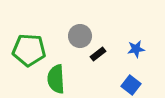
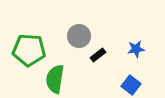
gray circle: moved 1 px left
black rectangle: moved 1 px down
green semicircle: moved 1 px left; rotated 12 degrees clockwise
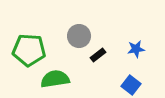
green semicircle: rotated 72 degrees clockwise
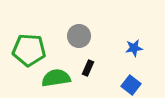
blue star: moved 2 px left, 1 px up
black rectangle: moved 10 px left, 13 px down; rotated 28 degrees counterclockwise
green semicircle: moved 1 px right, 1 px up
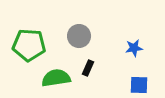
green pentagon: moved 5 px up
blue square: moved 8 px right; rotated 36 degrees counterclockwise
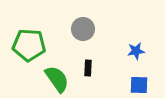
gray circle: moved 4 px right, 7 px up
blue star: moved 2 px right, 3 px down
black rectangle: rotated 21 degrees counterclockwise
green semicircle: moved 1 px right, 1 px down; rotated 64 degrees clockwise
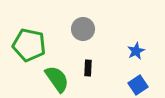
green pentagon: rotated 8 degrees clockwise
blue star: rotated 18 degrees counterclockwise
blue square: moved 1 px left; rotated 36 degrees counterclockwise
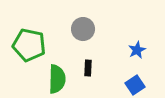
blue star: moved 1 px right, 1 px up
green semicircle: rotated 36 degrees clockwise
blue square: moved 3 px left
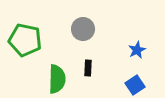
green pentagon: moved 4 px left, 5 px up
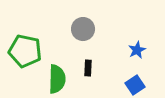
green pentagon: moved 11 px down
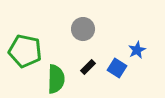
black rectangle: moved 1 px up; rotated 42 degrees clockwise
green semicircle: moved 1 px left
blue square: moved 18 px left, 17 px up; rotated 24 degrees counterclockwise
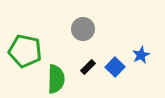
blue star: moved 4 px right, 5 px down
blue square: moved 2 px left, 1 px up; rotated 12 degrees clockwise
